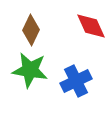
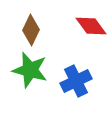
red diamond: rotated 12 degrees counterclockwise
green star: rotated 6 degrees clockwise
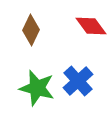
green star: moved 7 px right, 18 px down
blue cross: moved 2 px right; rotated 16 degrees counterclockwise
